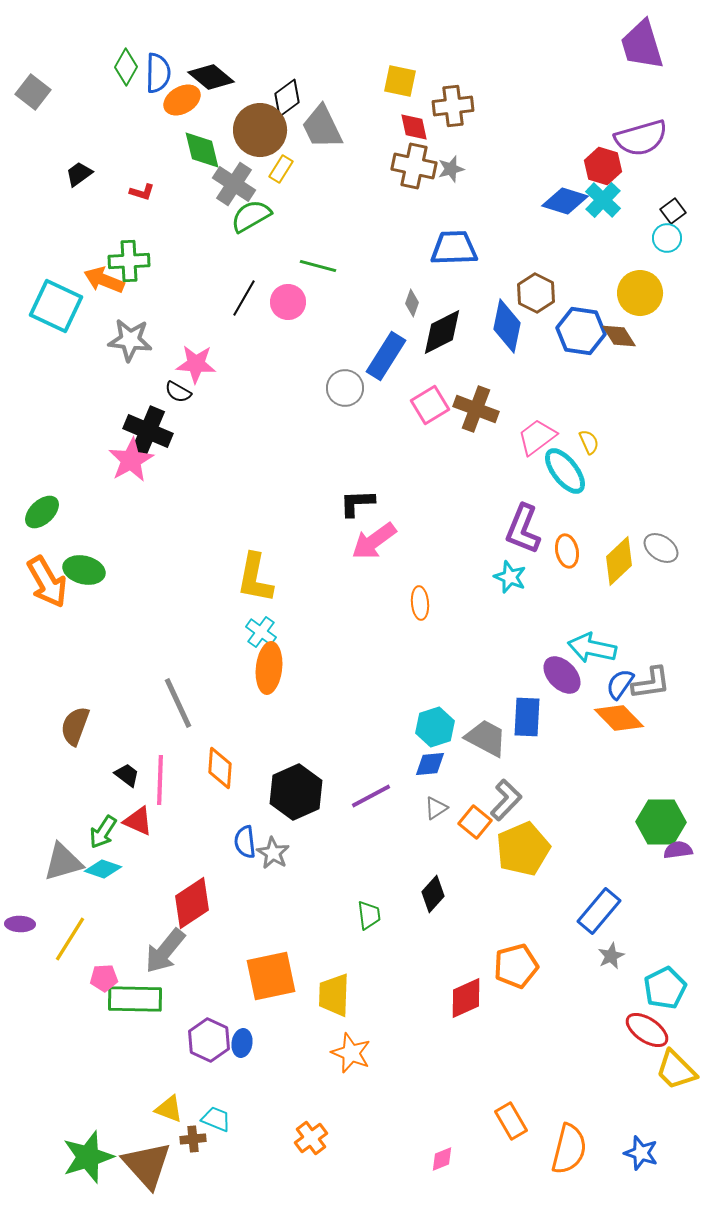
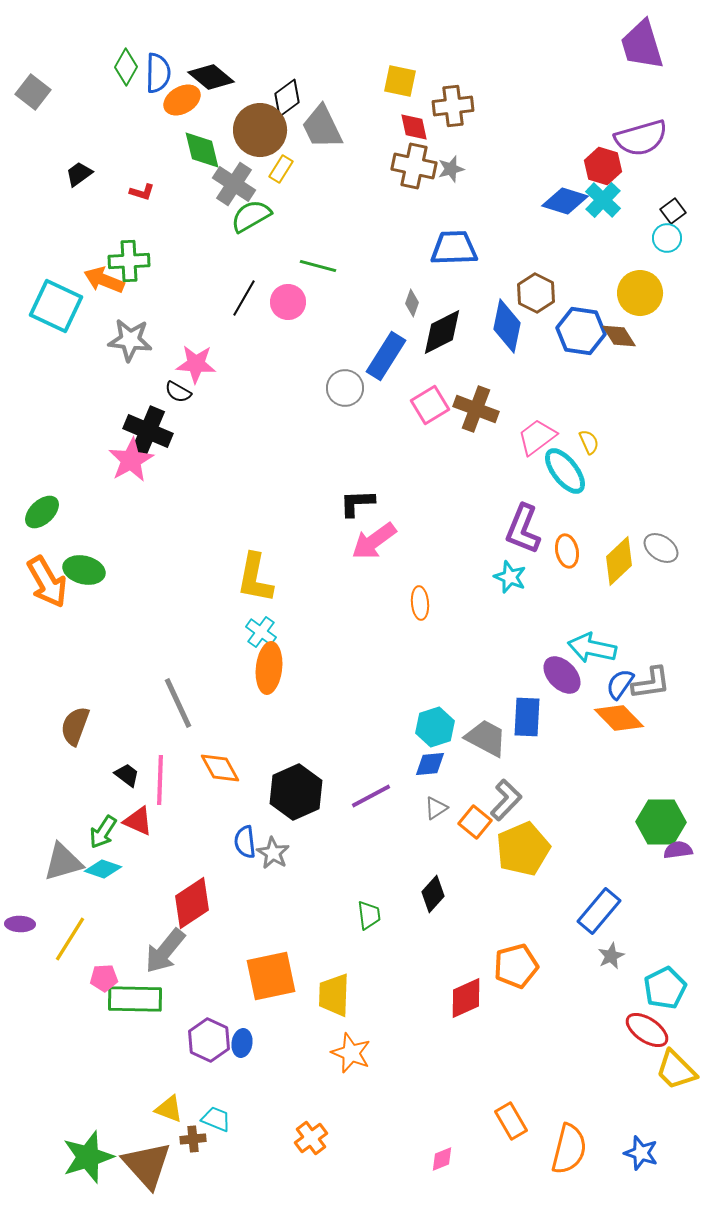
orange diamond at (220, 768): rotated 33 degrees counterclockwise
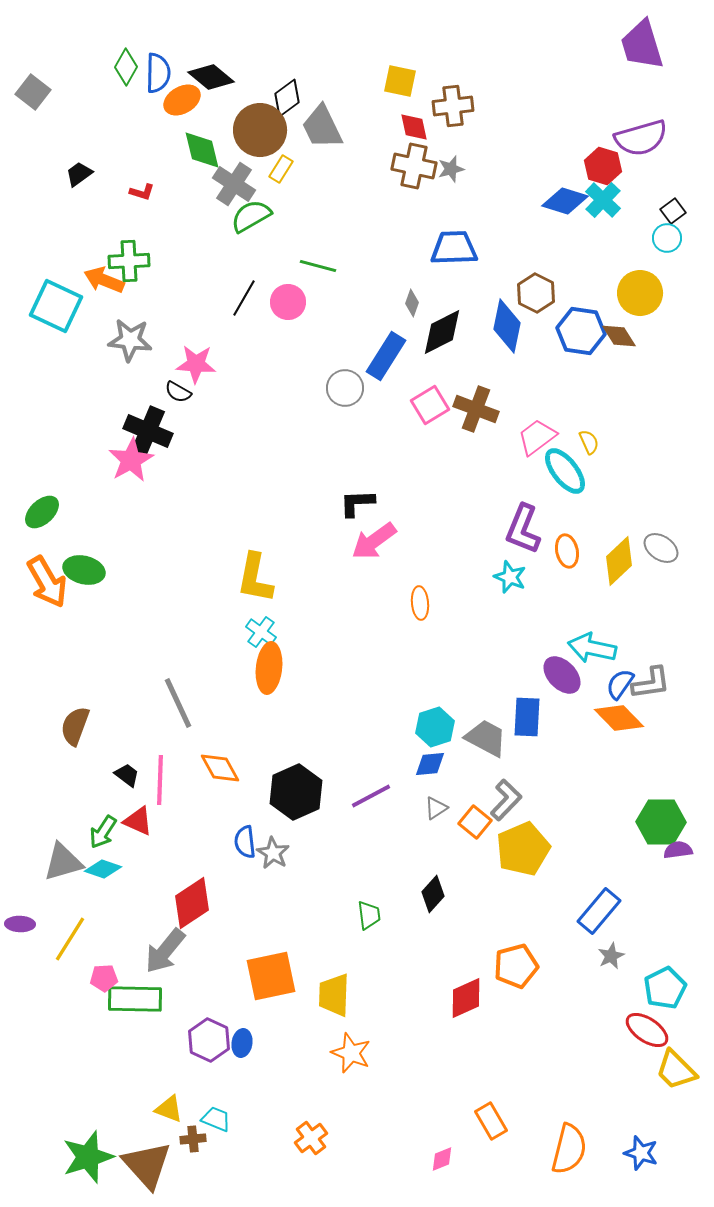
orange rectangle at (511, 1121): moved 20 px left
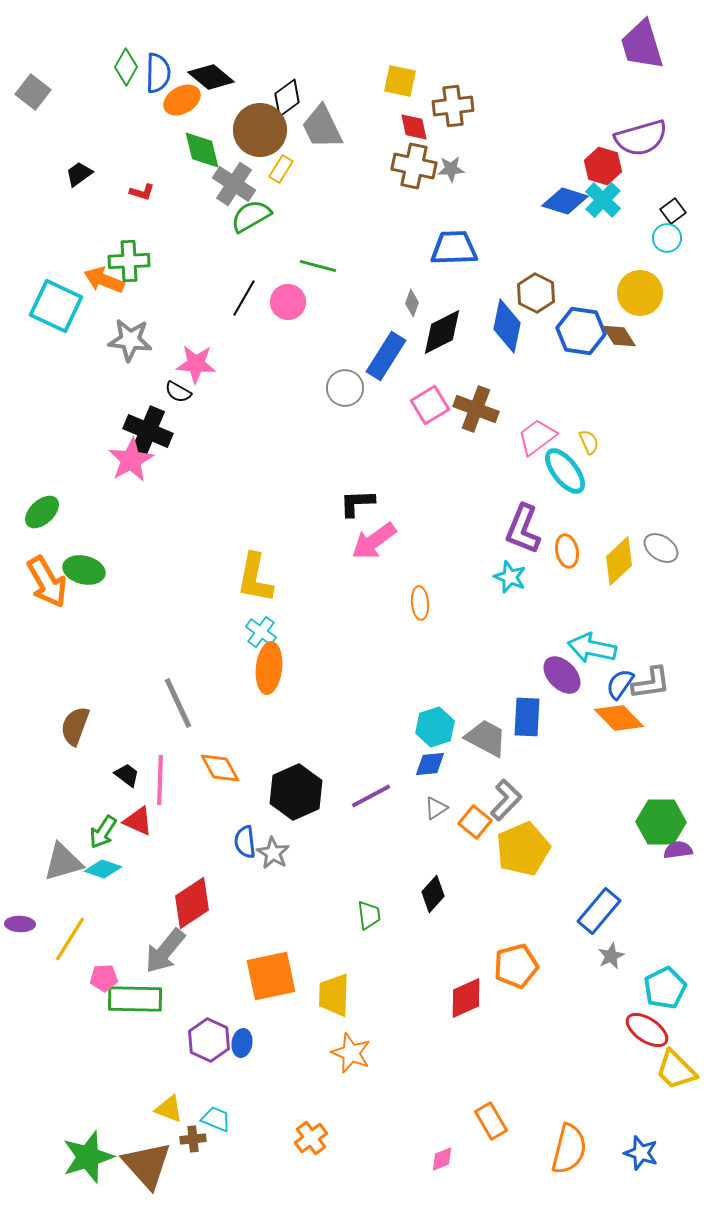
gray star at (451, 169): rotated 12 degrees clockwise
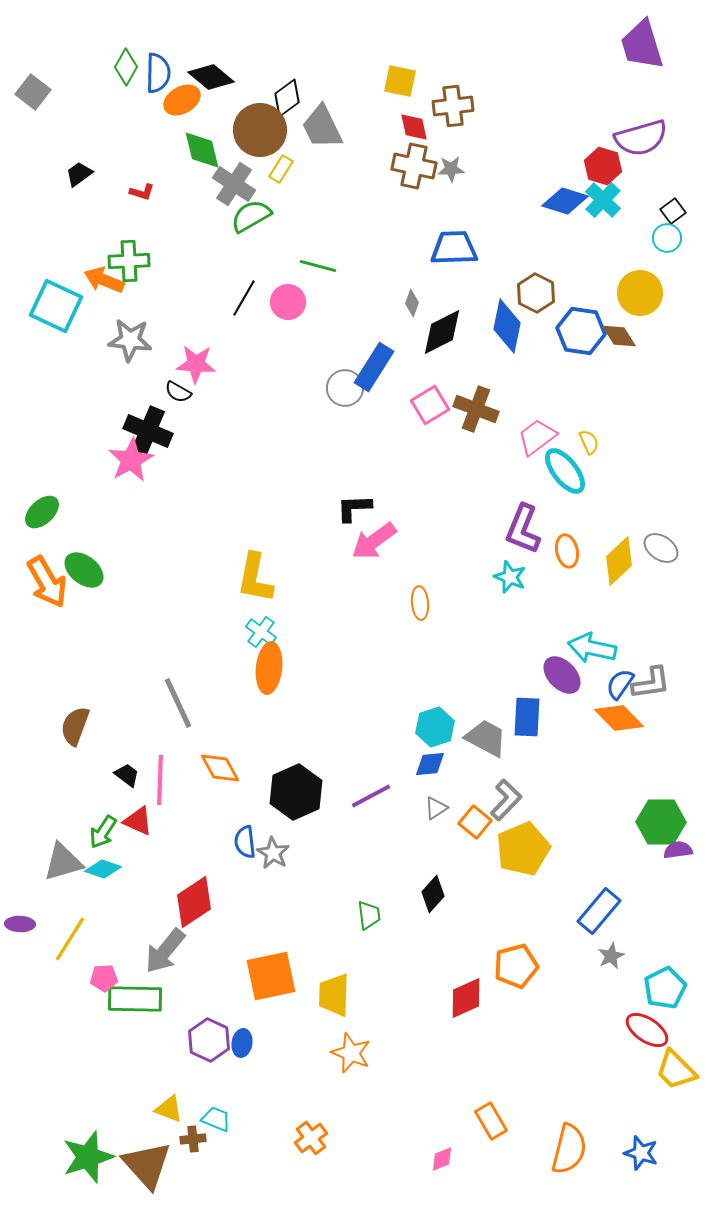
blue rectangle at (386, 356): moved 12 px left, 11 px down
black L-shape at (357, 503): moved 3 px left, 5 px down
green ellipse at (84, 570): rotated 24 degrees clockwise
red diamond at (192, 903): moved 2 px right, 1 px up
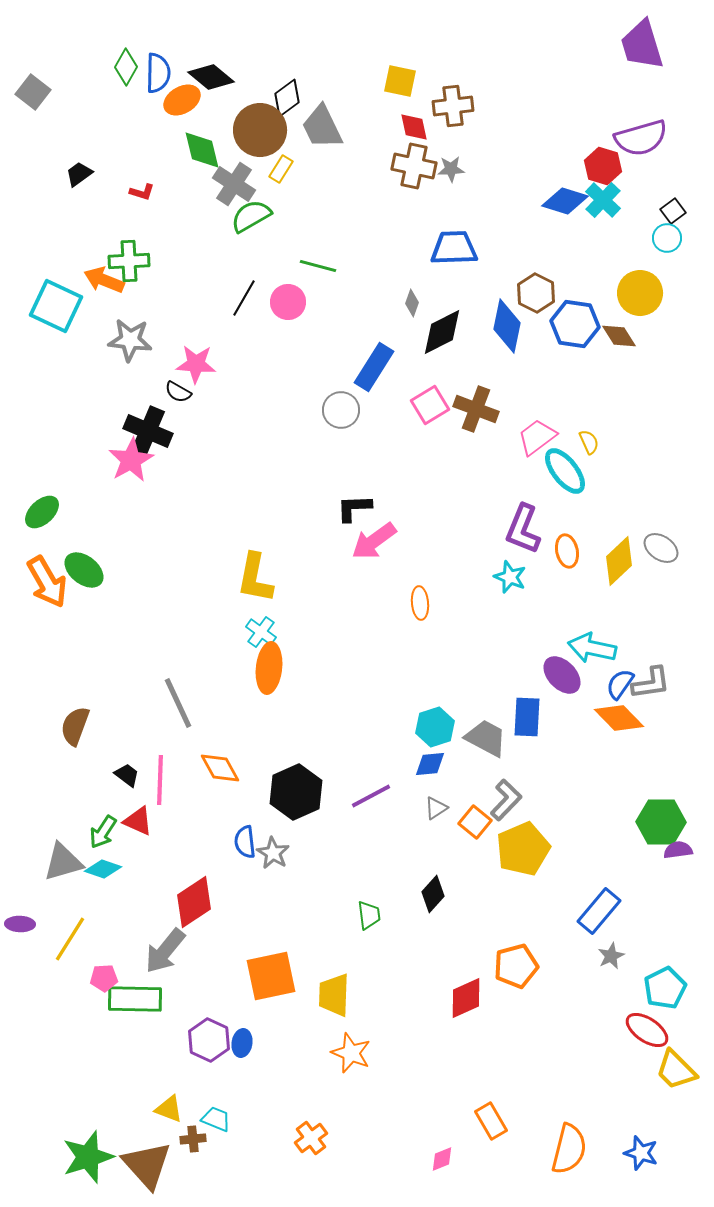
blue hexagon at (581, 331): moved 6 px left, 7 px up
gray circle at (345, 388): moved 4 px left, 22 px down
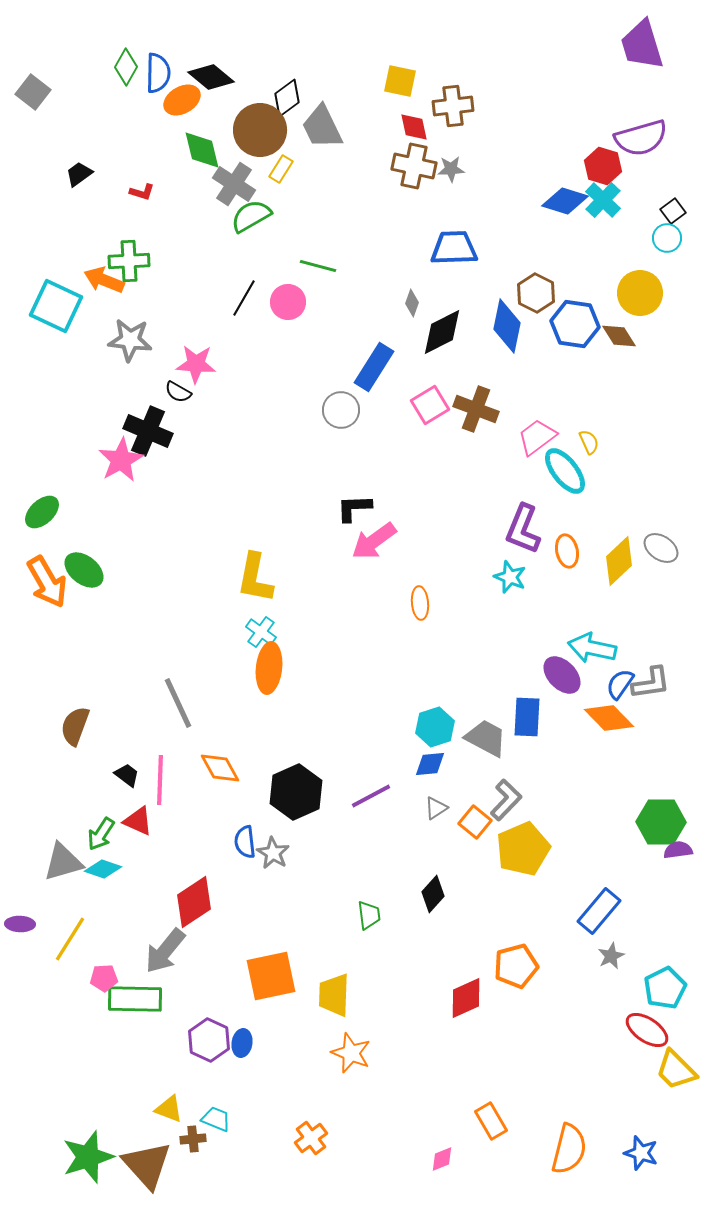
pink star at (131, 460): moved 10 px left
orange diamond at (619, 718): moved 10 px left
green arrow at (103, 832): moved 2 px left, 2 px down
